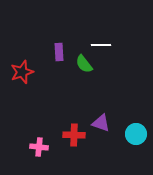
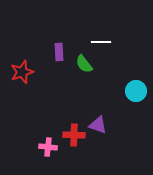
white line: moved 3 px up
purple triangle: moved 3 px left, 2 px down
cyan circle: moved 43 px up
pink cross: moved 9 px right
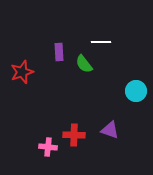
purple triangle: moved 12 px right, 5 px down
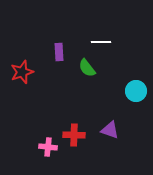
green semicircle: moved 3 px right, 4 px down
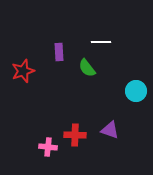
red star: moved 1 px right, 1 px up
red cross: moved 1 px right
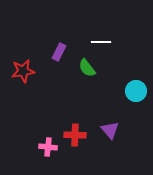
purple rectangle: rotated 30 degrees clockwise
red star: rotated 10 degrees clockwise
purple triangle: rotated 30 degrees clockwise
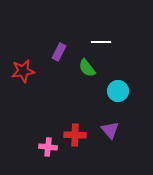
cyan circle: moved 18 px left
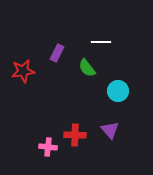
purple rectangle: moved 2 px left, 1 px down
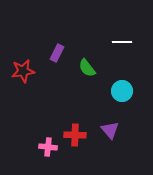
white line: moved 21 px right
cyan circle: moved 4 px right
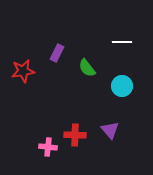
cyan circle: moved 5 px up
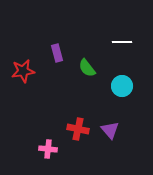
purple rectangle: rotated 42 degrees counterclockwise
red cross: moved 3 px right, 6 px up; rotated 10 degrees clockwise
pink cross: moved 2 px down
